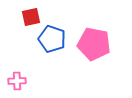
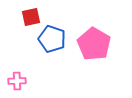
pink pentagon: rotated 20 degrees clockwise
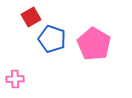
red square: rotated 18 degrees counterclockwise
pink cross: moved 2 px left, 2 px up
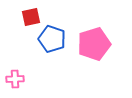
red square: rotated 18 degrees clockwise
pink pentagon: rotated 24 degrees clockwise
